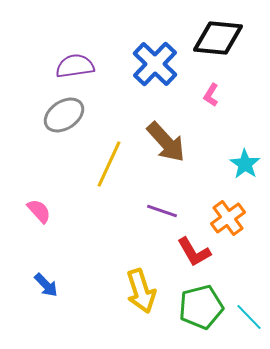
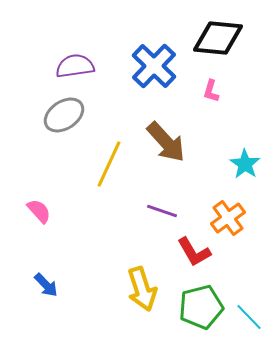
blue cross: moved 1 px left, 2 px down
pink L-shape: moved 4 px up; rotated 15 degrees counterclockwise
yellow arrow: moved 1 px right, 2 px up
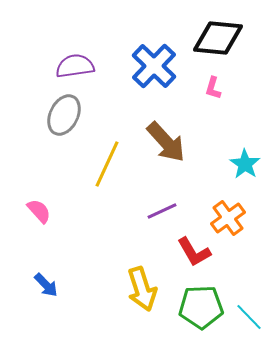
pink L-shape: moved 2 px right, 3 px up
gray ellipse: rotated 30 degrees counterclockwise
yellow line: moved 2 px left
purple line: rotated 44 degrees counterclockwise
green pentagon: rotated 12 degrees clockwise
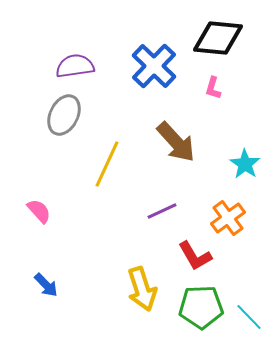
brown arrow: moved 10 px right
red L-shape: moved 1 px right, 4 px down
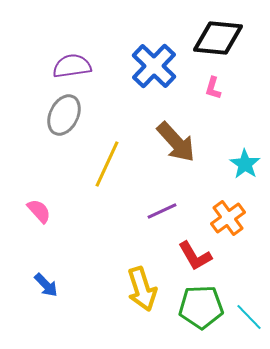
purple semicircle: moved 3 px left
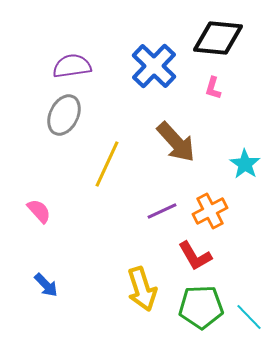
orange cross: moved 18 px left, 7 px up; rotated 8 degrees clockwise
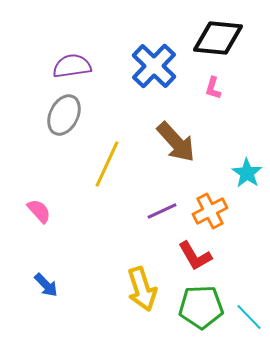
cyan star: moved 2 px right, 9 px down
